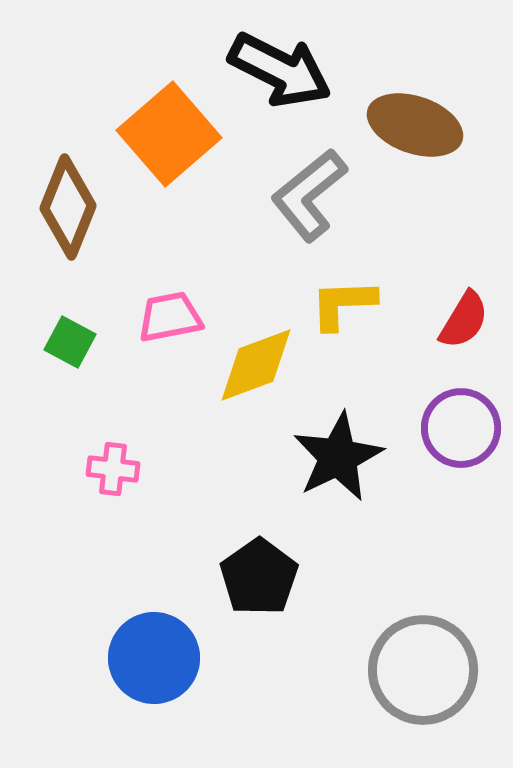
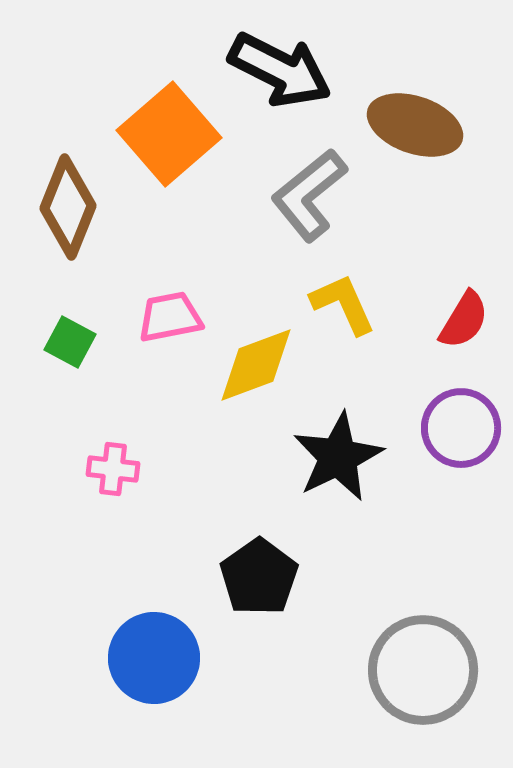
yellow L-shape: rotated 68 degrees clockwise
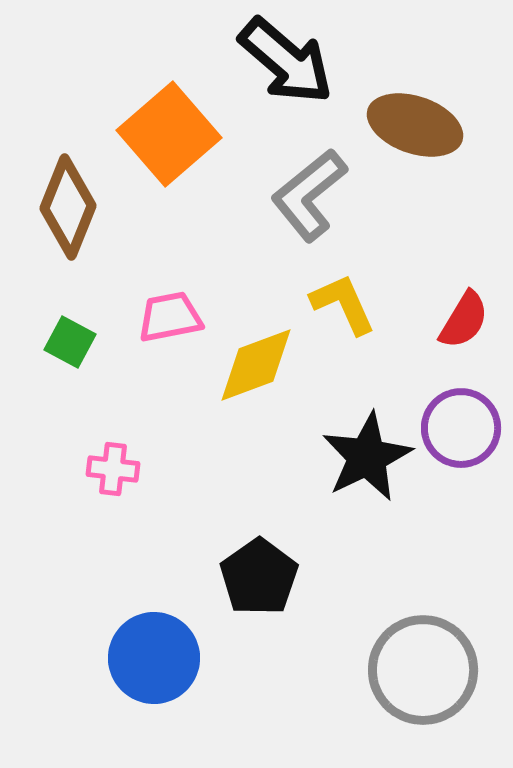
black arrow: moved 6 px right, 9 px up; rotated 14 degrees clockwise
black star: moved 29 px right
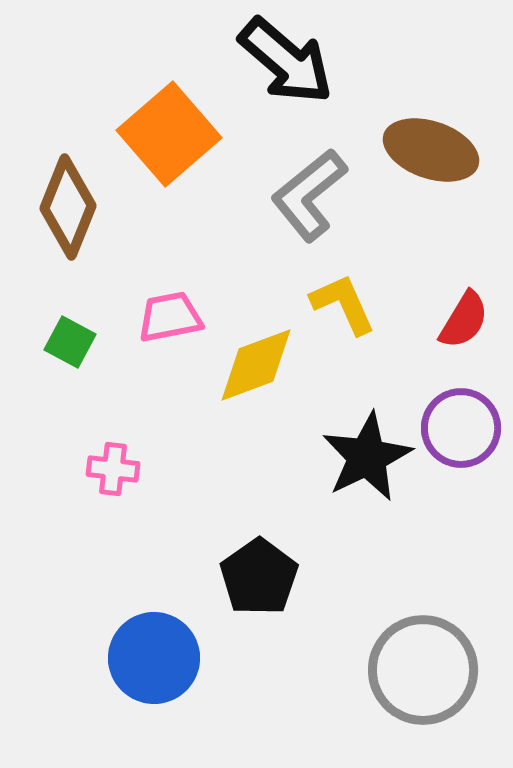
brown ellipse: moved 16 px right, 25 px down
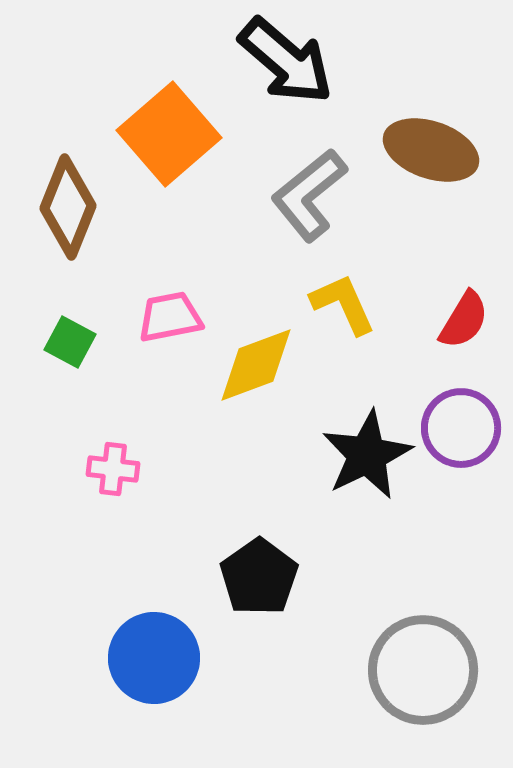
black star: moved 2 px up
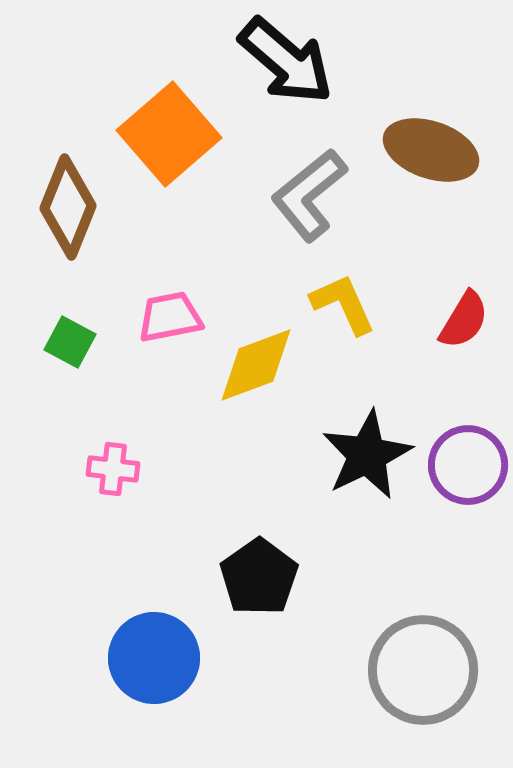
purple circle: moved 7 px right, 37 px down
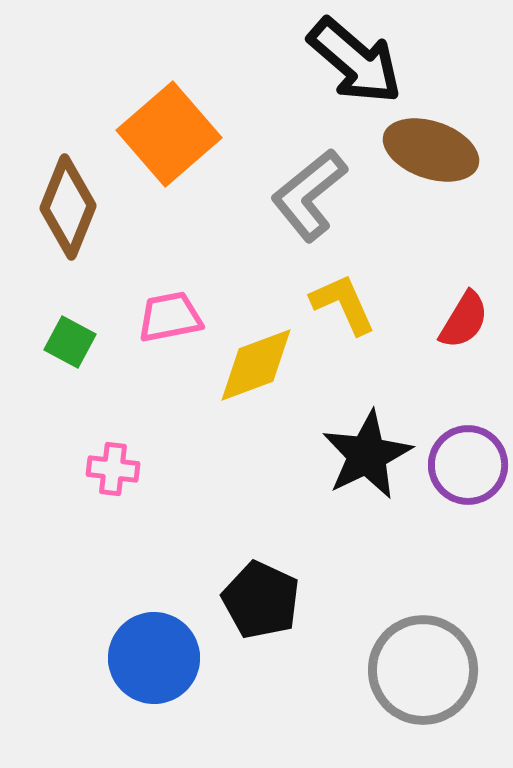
black arrow: moved 69 px right
black pentagon: moved 2 px right, 23 px down; rotated 12 degrees counterclockwise
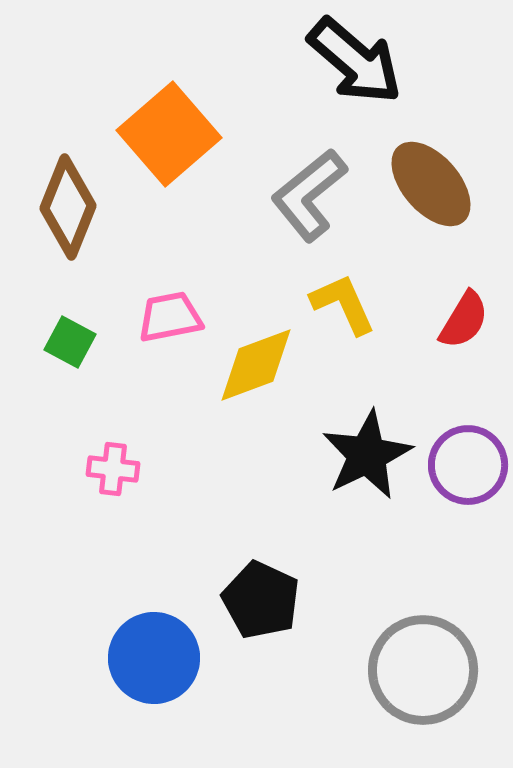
brown ellipse: moved 34 px down; rotated 30 degrees clockwise
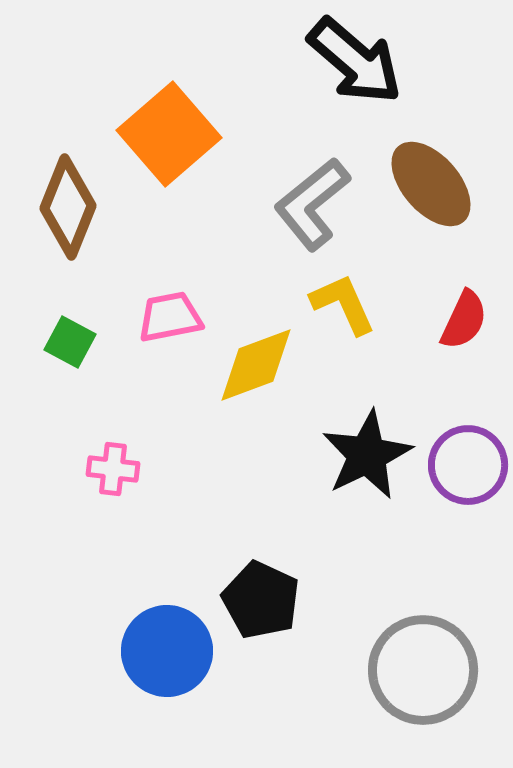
gray L-shape: moved 3 px right, 9 px down
red semicircle: rotated 6 degrees counterclockwise
blue circle: moved 13 px right, 7 px up
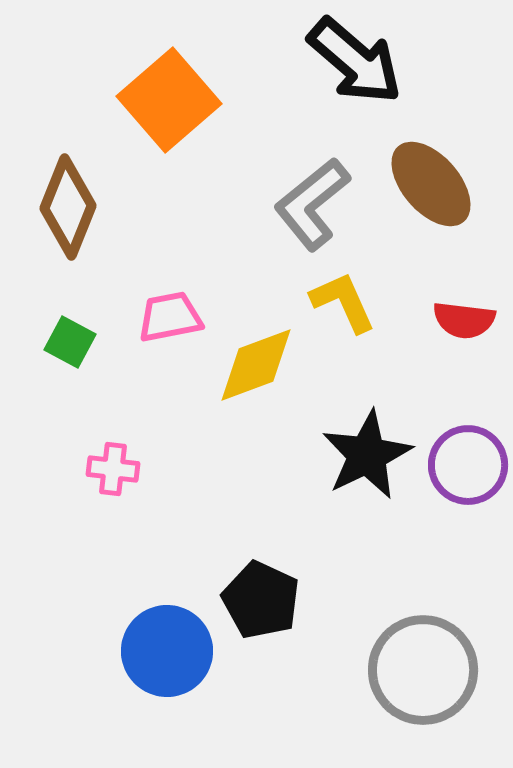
orange square: moved 34 px up
yellow L-shape: moved 2 px up
red semicircle: rotated 72 degrees clockwise
